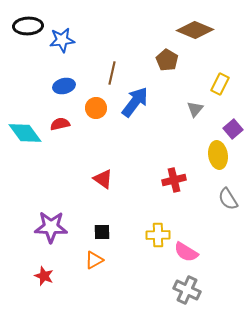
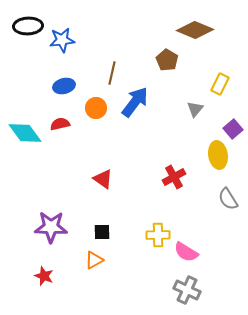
red cross: moved 3 px up; rotated 15 degrees counterclockwise
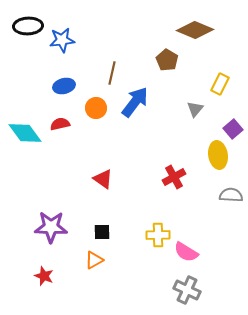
gray semicircle: moved 3 px right, 4 px up; rotated 125 degrees clockwise
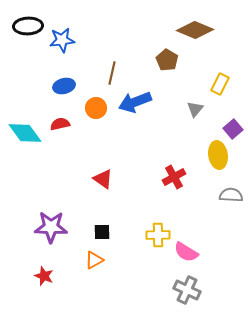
blue arrow: rotated 148 degrees counterclockwise
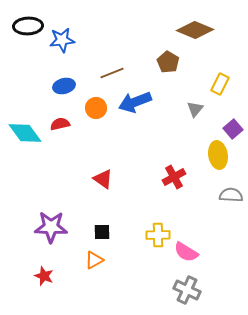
brown pentagon: moved 1 px right, 2 px down
brown line: rotated 55 degrees clockwise
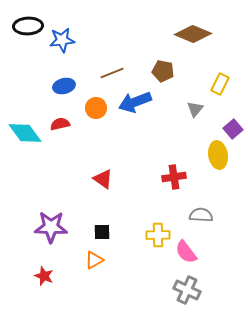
brown diamond: moved 2 px left, 4 px down
brown pentagon: moved 5 px left, 9 px down; rotated 20 degrees counterclockwise
red cross: rotated 20 degrees clockwise
gray semicircle: moved 30 px left, 20 px down
pink semicircle: rotated 20 degrees clockwise
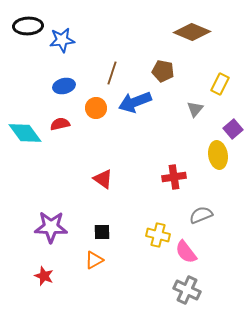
brown diamond: moved 1 px left, 2 px up
brown line: rotated 50 degrees counterclockwise
gray semicircle: rotated 25 degrees counterclockwise
yellow cross: rotated 15 degrees clockwise
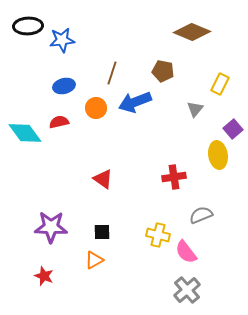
red semicircle: moved 1 px left, 2 px up
gray cross: rotated 24 degrees clockwise
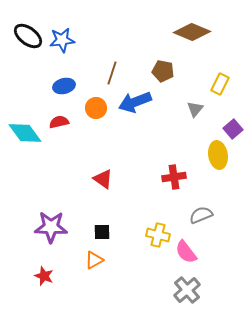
black ellipse: moved 10 px down; rotated 40 degrees clockwise
